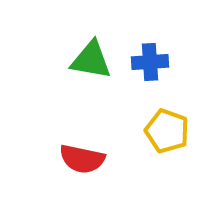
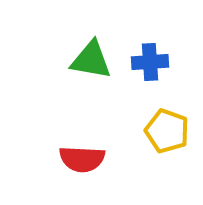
red semicircle: rotated 9 degrees counterclockwise
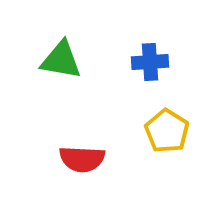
green triangle: moved 30 px left
yellow pentagon: rotated 12 degrees clockwise
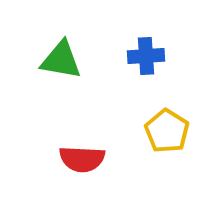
blue cross: moved 4 px left, 6 px up
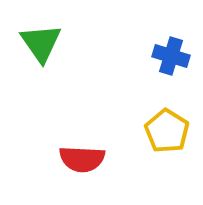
blue cross: moved 25 px right; rotated 21 degrees clockwise
green triangle: moved 20 px left, 17 px up; rotated 45 degrees clockwise
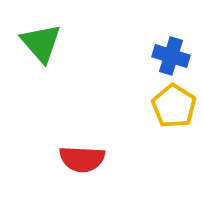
green triangle: rotated 6 degrees counterclockwise
yellow pentagon: moved 7 px right, 25 px up
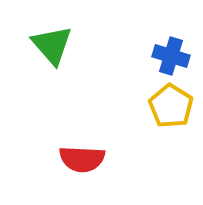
green triangle: moved 11 px right, 2 px down
yellow pentagon: moved 3 px left
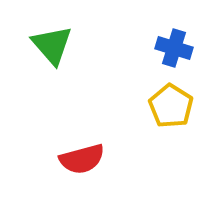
blue cross: moved 3 px right, 8 px up
red semicircle: rotated 18 degrees counterclockwise
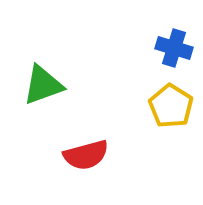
green triangle: moved 9 px left, 40 px down; rotated 51 degrees clockwise
red semicircle: moved 4 px right, 4 px up
